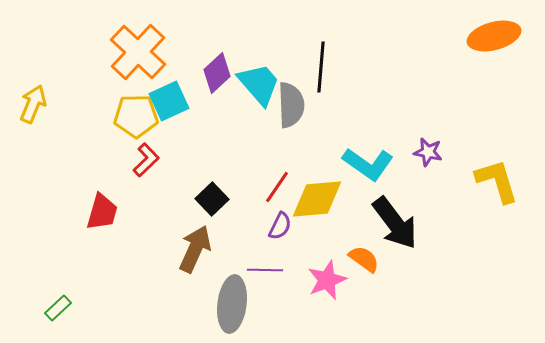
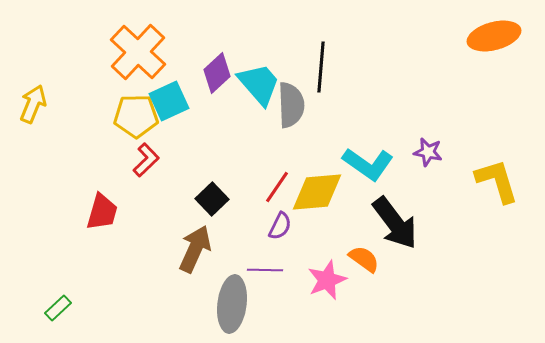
yellow diamond: moved 7 px up
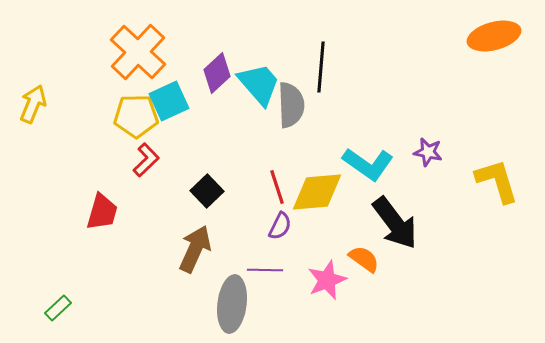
red line: rotated 52 degrees counterclockwise
black square: moved 5 px left, 8 px up
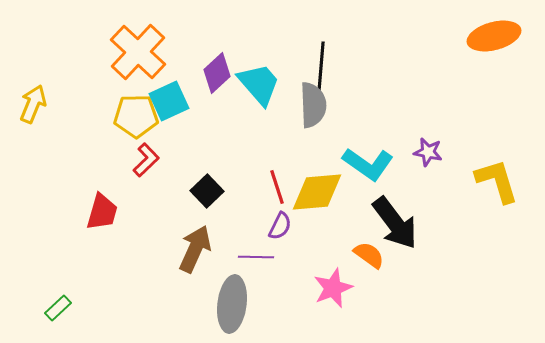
gray semicircle: moved 22 px right
orange semicircle: moved 5 px right, 4 px up
purple line: moved 9 px left, 13 px up
pink star: moved 6 px right, 8 px down
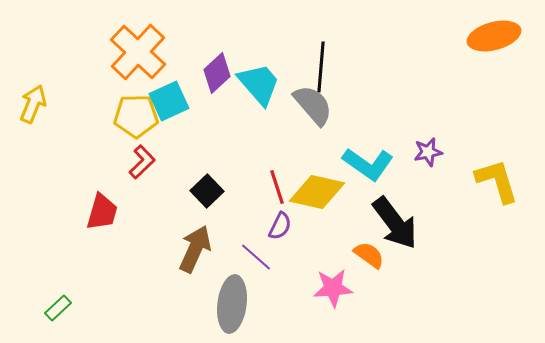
gray semicircle: rotated 39 degrees counterclockwise
purple star: rotated 24 degrees counterclockwise
red L-shape: moved 4 px left, 2 px down
yellow diamond: rotated 18 degrees clockwise
purple line: rotated 40 degrees clockwise
pink star: rotated 18 degrees clockwise
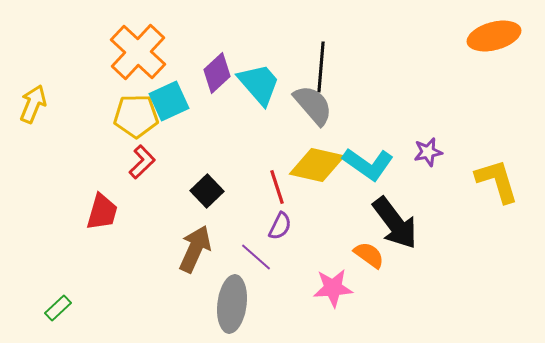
yellow diamond: moved 27 px up
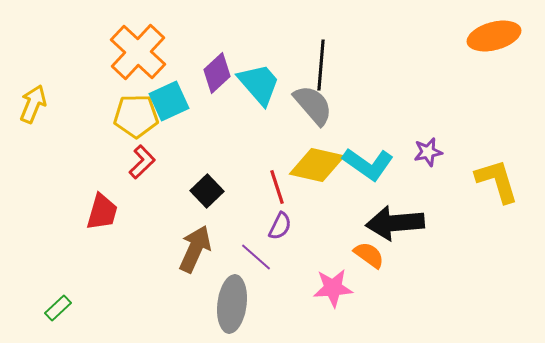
black line: moved 2 px up
black arrow: rotated 122 degrees clockwise
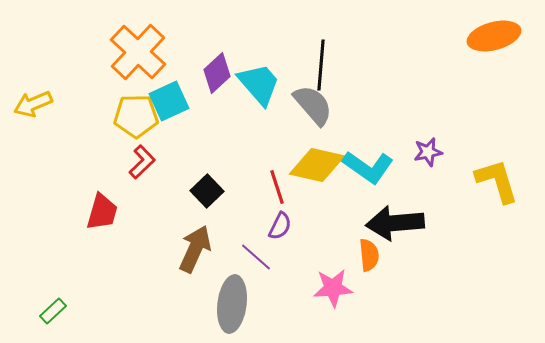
yellow arrow: rotated 135 degrees counterclockwise
cyan L-shape: moved 3 px down
orange semicircle: rotated 48 degrees clockwise
green rectangle: moved 5 px left, 3 px down
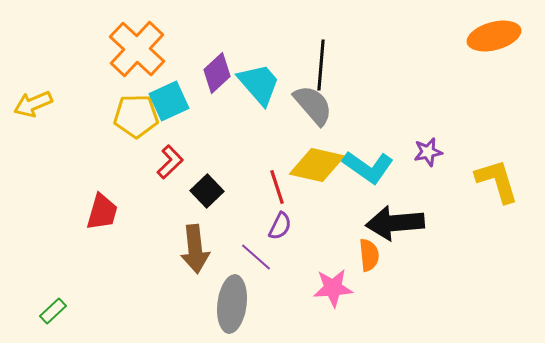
orange cross: moved 1 px left, 3 px up
red L-shape: moved 28 px right
brown arrow: rotated 150 degrees clockwise
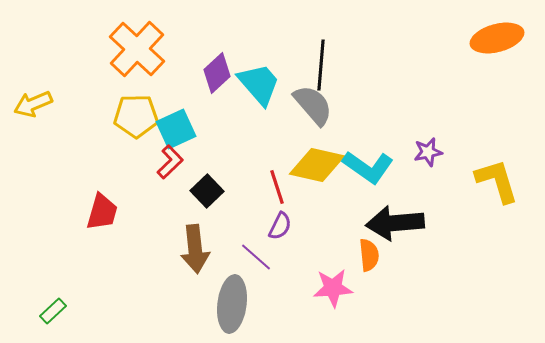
orange ellipse: moved 3 px right, 2 px down
cyan square: moved 7 px right, 28 px down
